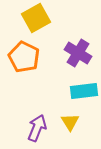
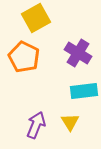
purple arrow: moved 1 px left, 3 px up
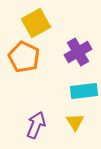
yellow square: moved 5 px down
purple cross: moved 1 px up; rotated 28 degrees clockwise
yellow triangle: moved 5 px right
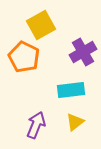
yellow square: moved 5 px right, 2 px down
purple cross: moved 5 px right
cyan rectangle: moved 13 px left, 1 px up
yellow triangle: rotated 24 degrees clockwise
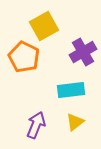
yellow square: moved 3 px right, 1 px down
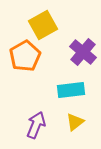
yellow square: moved 1 px left, 1 px up
purple cross: rotated 20 degrees counterclockwise
orange pentagon: moved 1 px right, 1 px up; rotated 16 degrees clockwise
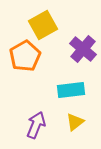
purple cross: moved 3 px up
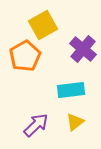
purple arrow: rotated 24 degrees clockwise
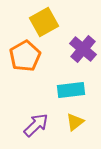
yellow square: moved 1 px right, 3 px up
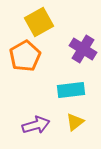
yellow square: moved 5 px left
purple cross: rotated 8 degrees counterclockwise
purple arrow: rotated 28 degrees clockwise
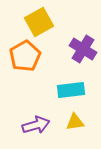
yellow triangle: rotated 30 degrees clockwise
